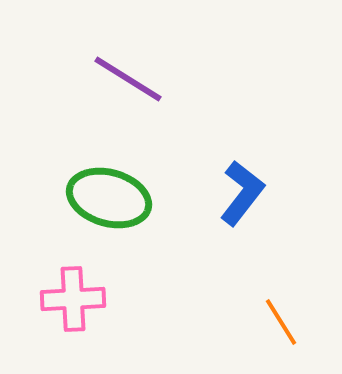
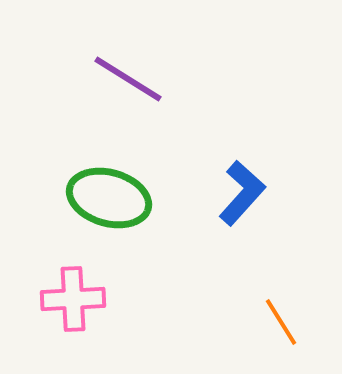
blue L-shape: rotated 4 degrees clockwise
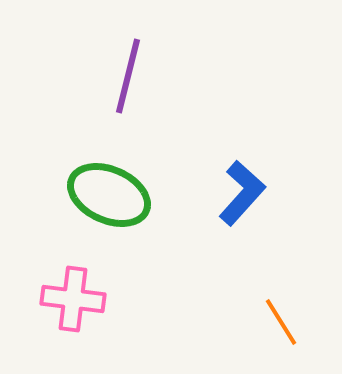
purple line: moved 3 px up; rotated 72 degrees clockwise
green ellipse: moved 3 px up; rotated 8 degrees clockwise
pink cross: rotated 10 degrees clockwise
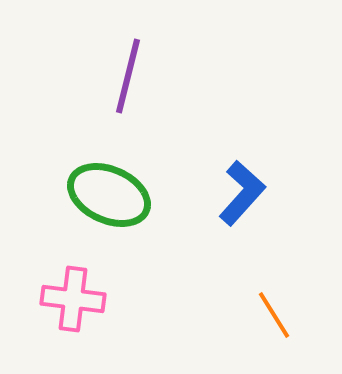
orange line: moved 7 px left, 7 px up
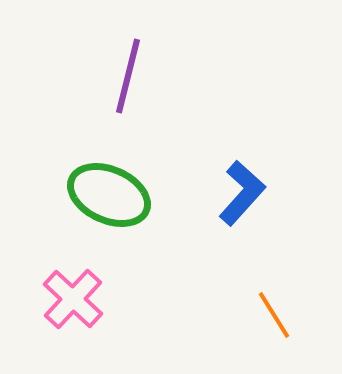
pink cross: rotated 36 degrees clockwise
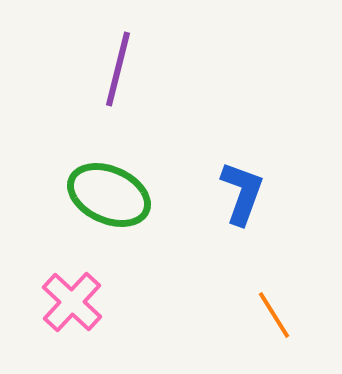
purple line: moved 10 px left, 7 px up
blue L-shape: rotated 22 degrees counterclockwise
pink cross: moved 1 px left, 3 px down
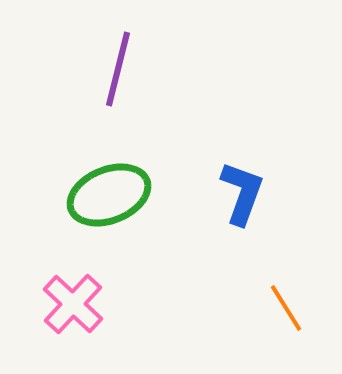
green ellipse: rotated 46 degrees counterclockwise
pink cross: moved 1 px right, 2 px down
orange line: moved 12 px right, 7 px up
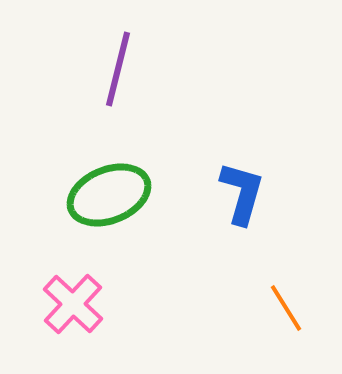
blue L-shape: rotated 4 degrees counterclockwise
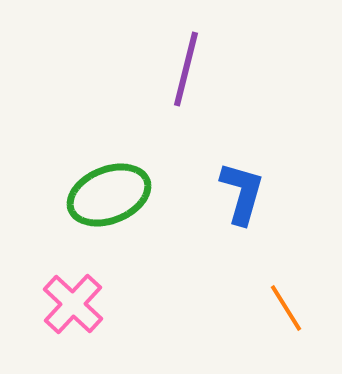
purple line: moved 68 px right
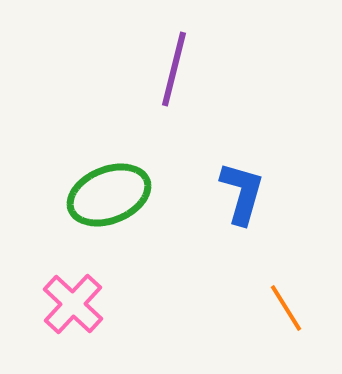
purple line: moved 12 px left
